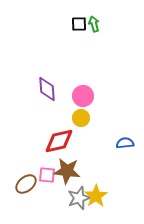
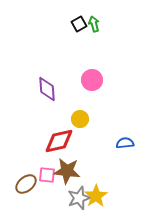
black square: rotated 28 degrees counterclockwise
pink circle: moved 9 px right, 16 px up
yellow circle: moved 1 px left, 1 px down
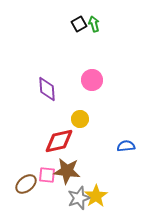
blue semicircle: moved 1 px right, 3 px down
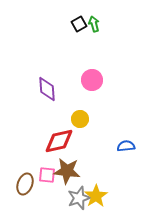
brown ellipse: moved 1 px left; rotated 30 degrees counterclockwise
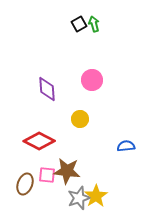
red diamond: moved 20 px left; rotated 40 degrees clockwise
